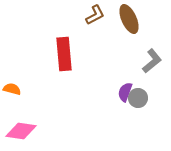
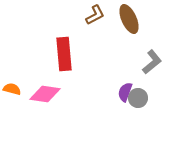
gray L-shape: moved 1 px down
pink diamond: moved 24 px right, 37 px up
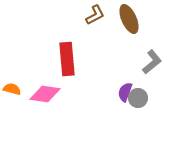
red rectangle: moved 3 px right, 5 px down
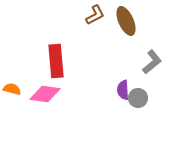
brown ellipse: moved 3 px left, 2 px down
red rectangle: moved 11 px left, 2 px down
purple semicircle: moved 2 px left, 2 px up; rotated 24 degrees counterclockwise
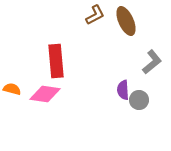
gray circle: moved 1 px right, 2 px down
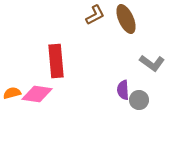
brown ellipse: moved 2 px up
gray L-shape: moved 1 px down; rotated 75 degrees clockwise
orange semicircle: moved 4 px down; rotated 30 degrees counterclockwise
pink diamond: moved 8 px left
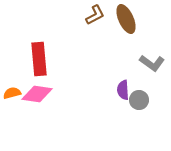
red rectangle: moved 17 px left, 2 px up
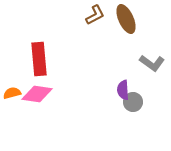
gray circle: moved 6 px left, 2 px down
